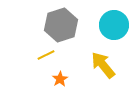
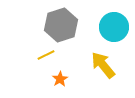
cyan circle: moved 2 px down
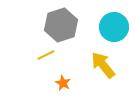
orange star: moved 3 px right, 4 px down; rotated 14 degrees counterclockwise
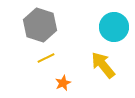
gray hexagon: moved 21 px left; rotated 24 degrees counterclockwise
yellow line: moved 3 px down
orange star: rotated 21 degrees clockwise
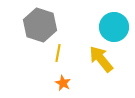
yellow line: moved 12 px right, 5 px up; rotated 54 degrees counterclockwise
yellow arrow: moved 2 px left, 6 px up
orange star: rotated 21 degrees counterclockwise
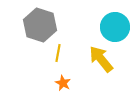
cyan circle: moved 1 px right
